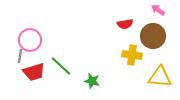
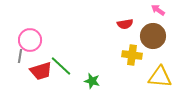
red trapezoid: moved 7 px right, 1 px up
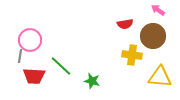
red trapezoid: moved 7 px left, 5 px down; rotated 20 degrees clockwise
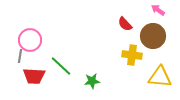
red semicircle: rotated 56 degrees clockwise
green star: rotated 21 degrees counterclockwise
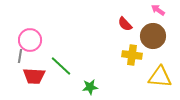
green star: moved 2 px left, 6 px down
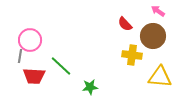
pink arrow: moved 1 px down
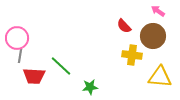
red semicircle: moved 1 px left, 2 px down
pink circle: moved 13 px left, 2 px up
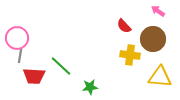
brown circle: moved 3 px down
yellow cross: moved 2 px left
